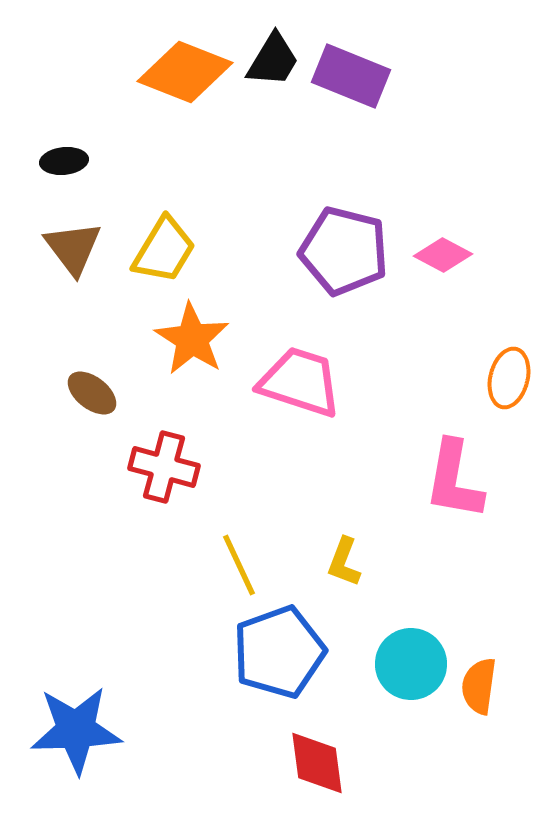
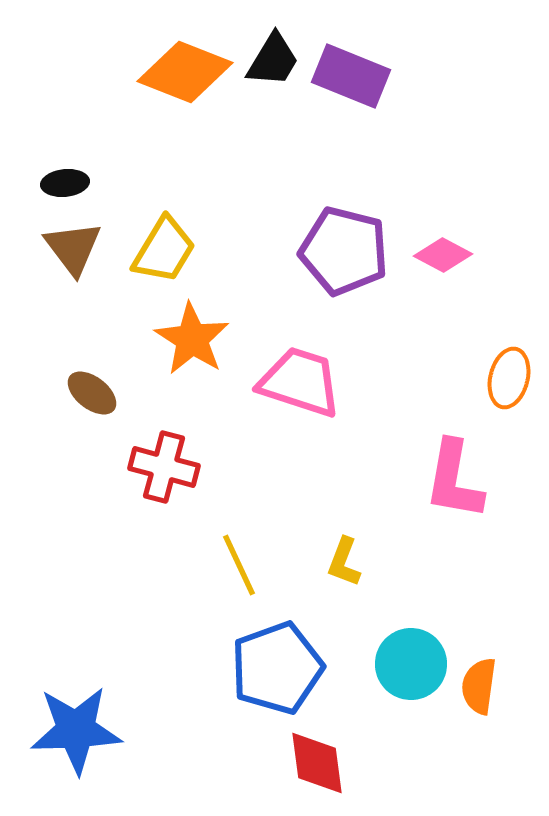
black ellipse: moved 1 px right, 22 px down
blue pentagon: moved 2 px left, 16 px down
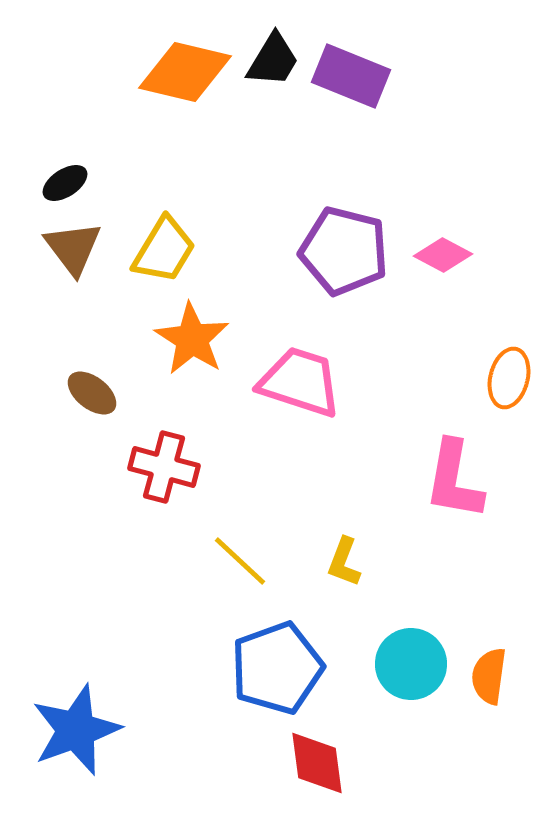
orange diamond: rotated 8 degrees counterclockwise
black ellipse: rotated 27 degrees counterclockwise
yellow line: moved 1 px right, 4 px up; rotated 22 degrees counterclockwise
orange semicircle: moved 10 px right, 10 px up
blue star: rotated 18 degrees counterclockwise
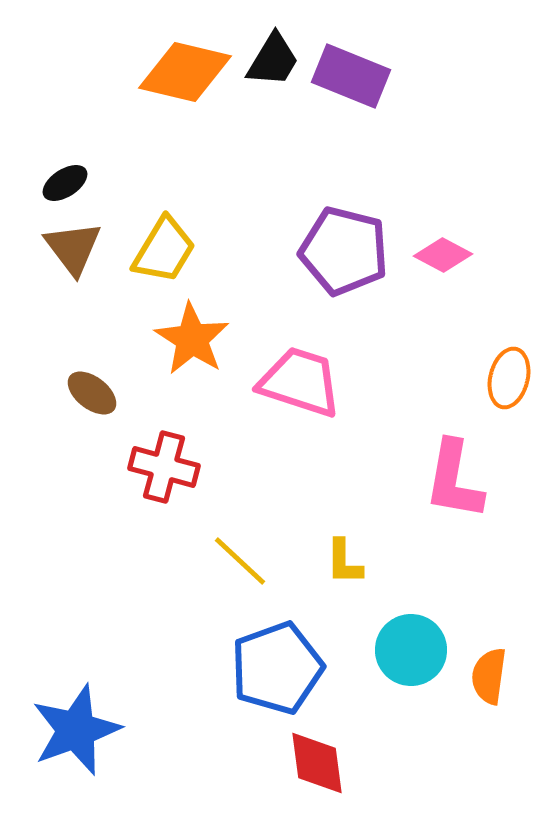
yellow L-shape: rotated 21 degrees counterclockwise
cyan circle: moved 14 px up
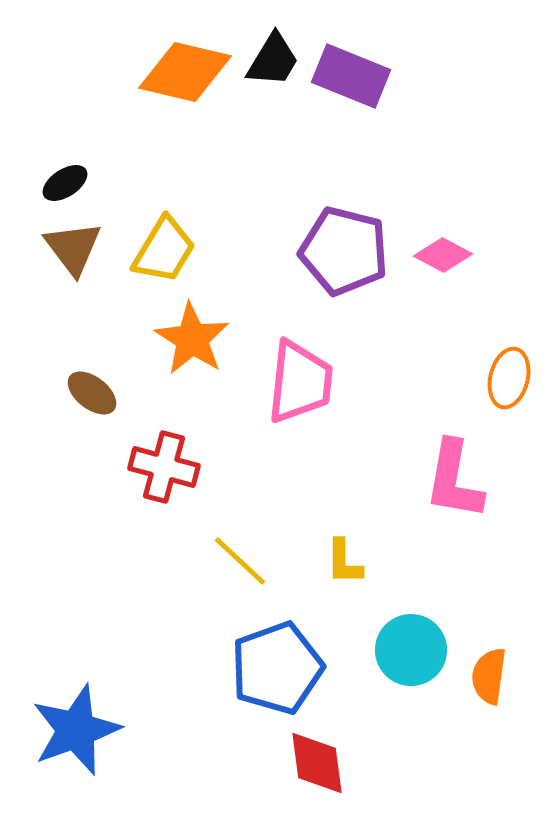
pink trapezoid: rotated 78 degrees clockwise
